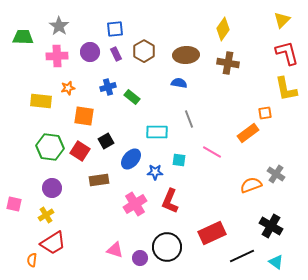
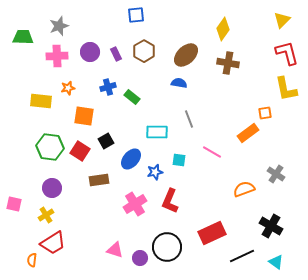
gray star at (59, 26): rotated 18 degrees clockwise
blue square at (115, 29): moved 21 px right, 14 px up
brown ellipse at (186, 55): rotated 40 degrees counterclockwise
blue star at (155, 172): rotated 14 degrees counterclockwise
orange semicircle at (251, 185): moved 7 px left, 4 px down
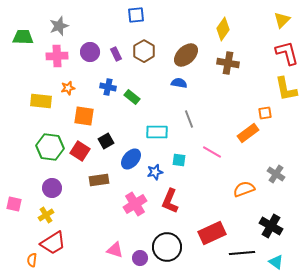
blue cross at (108, 87): rotated 28 degrees clockwise
black line at (242, 256): moved 3 px up; rotated 20 degrees clockwise
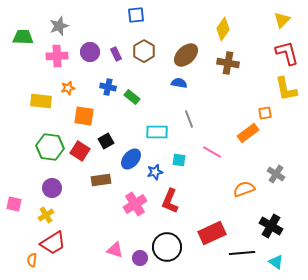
brown rectangle at (99, 180): moved 2 px right
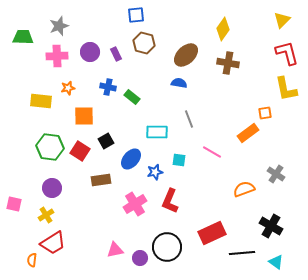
brown hexagon at (144, 51): moved 8 px up; rotated 15 degrees counterclockwise
orange square at (84, 116): rotated 10 degrees counterclockwise
pink triangle at (115, 250): rotated 30 degrees counterclockwise
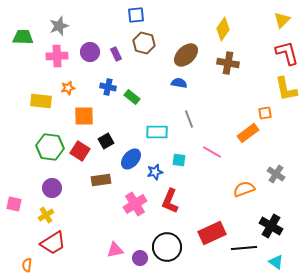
black line at (242, 253): moved 2 px right, 5 px up
orange semicircle at (32, 260): moved 5 px left, 5 px down
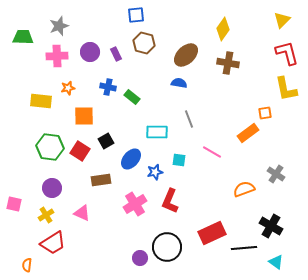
pink triangle at (115, 250): moved 33 px left, 37 px up; rotated 36 degrees clockwise
